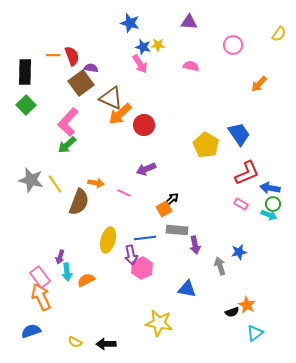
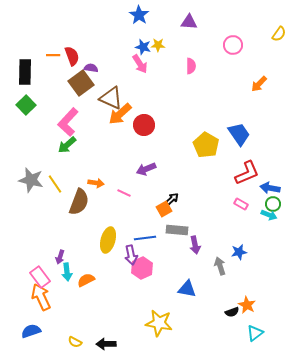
blue star at (130, 23): moved 9 px right, 8 px up; rotated 18 degrees clockwise
pink semicircle at (191, 66): rotated 77 degrees clockwise
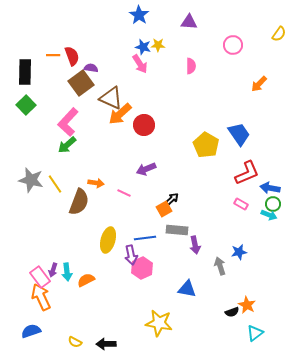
purple arrow at (60, 257): moved 7 px left, 13 px down
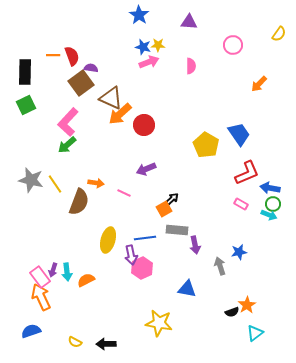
pink arrow at (140, 64): moved 9 px right, 2 px up; rotated 78 degrees counterclockwise
green square at (26, 105): rotated 18 degrees clockwise
orange star at (247, 305): rotated 12 degrees clockwise
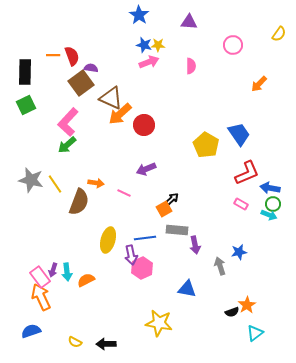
blue star at (143, 47): moved 1 px right, 2 px up
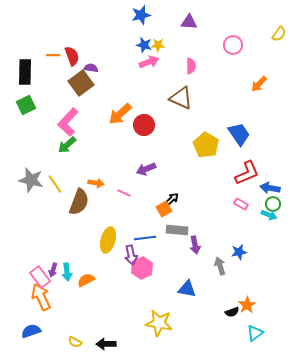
blue star at (139, 15): moved 2 px right; rotated 24 degrees clockwise
brown triangle at (111, 98): moved 70 px right
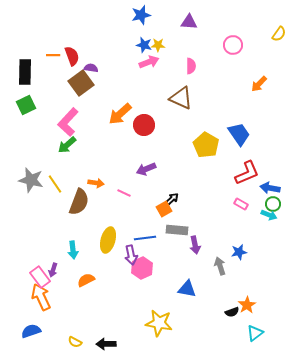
cyan arrow at (67, 272): moved 6 px right, 22 px up
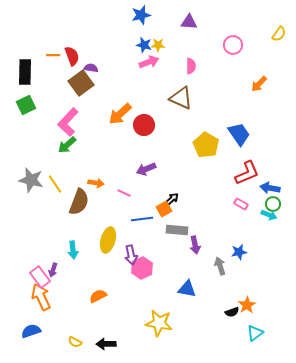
blue line at (145, 238): moved 3 px left, 19 px up
orange semicircle at (86, 280): moved 12 px right, 16 px down
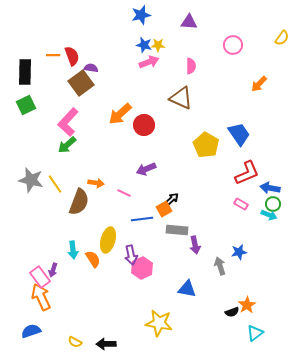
yellow semicircle at (279, 34): moved 3 px right, 4 px down
orange semicircle at (98, 296): moved 5 px left, 37 px up; rotated 84 degrees clockwise
